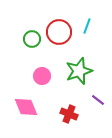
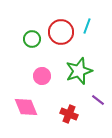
red circle: moved 2 px right
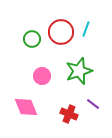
cyan line: moved 1 px left, 3 px down
purple line: moved 5 px left, 4 px down
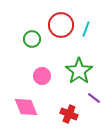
red circle: moved 7 px up
green star: rotated 16 degrees counterclockwise
purple line: moved 1 px right, 6 px up
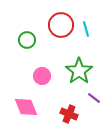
cyan line: rotated 35 degrees counterclockwise
green circle: moved 5 px left, 1 px down
